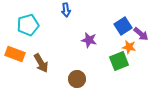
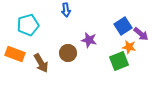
brown circle: moved 9 px left, 26 px up
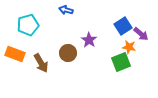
blue arrow: rotated 112 degrees clockwise
purple star: rotated 21 degrees clockwise
green square: moved 2 px right, 1 px down
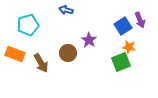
purple arrow: moved 1 px left, 14 px up; rotated 28 degrees clockwise
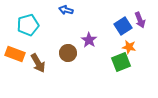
brown arrow: moved 3 px left
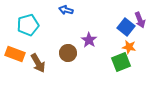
blue square: moved 3 px right, 1 px down; rotated 18 degrees counterclockwise
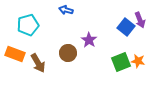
orange star: moved 9 px right, 14 px down
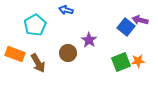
purple arrow: rotated 126 degrees clockwise
cyan pentagon: moved 7 px right; rotated 15 degrees counterclockwise
orange star: rotated 16 degrees counterclockwise
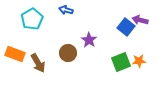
cyan pentagon: moved 3 px left, 6 px up
orange star: moved 1 px right
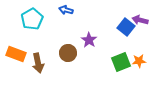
orange rectangle: moved 1 px right
brown arrow: rotated 18 degrees clockwise
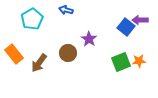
purple arrow: rotated 14 degrees counterclockwise
purple star: moved 1 px up
orange rectangle: moved 2 px left; rotated 30 degrees clockwise
brown arrow: moved 1 px right; rotated 48 degrees clockwise
